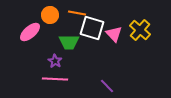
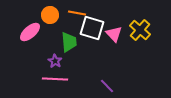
green trapezoid: rotated 95 degrees counterclockwise
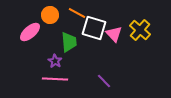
orange line: rotated 18 degrees clockwise
white square: moved 2 px right
purple line: moved 3 px left, 5 px up
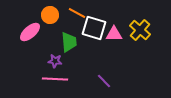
pink triangle: rotated 48 degrees counterclockwise
purple star: rotated 24 degrees counterclockwise
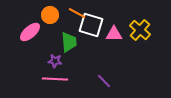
white square: moved 3 px left, 3 px up
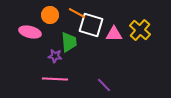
pink ellipse: rotated 55 degrees clockwise
purple star: moved 5 px up
purple line: moved 4 px down
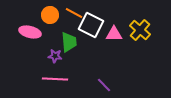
orange line: moved 3 px left
white square: rotated 10 degrees clockwise
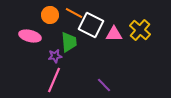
pink ellipse: moved 4 px down
purple star: rotated 16 degrees counterclockwise
pink line: moved 1 px left, 1 px down; rotated 70 degrees counterclockwise
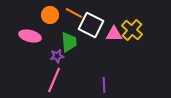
yellow cross: moved 8 px left
purple star: moved 2 px right
purple line: rotated 42 degrees clockwise
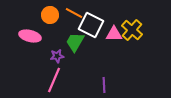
green trapezoid: moved 6 px right; rotated 145 degrees counterclockwise
